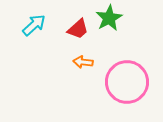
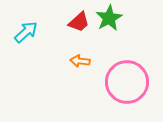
cyan arrow: moved 8 px left, 7 px down
red trapezoid: moved 1 px right, 7 px up
orange arrow: moved 3 px left, 1 px up
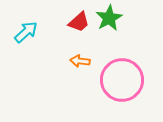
pink circle: moved 5 px left, 2 px up
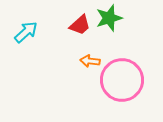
green star: rotated 12 degrees clockwise
red trapezoid: moved 1 px right, 3 px down
orange arrow: moved 10 px right
